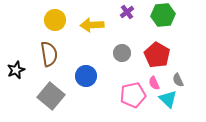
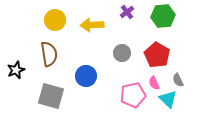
green hexagon: moved 1 px down
gray square: rotated 24 degrees counterclockwise
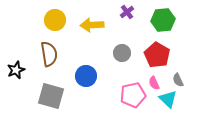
green hexagon: moved 4 px down
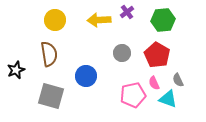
yellow arrow: moved 7 px right, 5 px up
cyan triangle: rotated 24 degrees counterclockwise
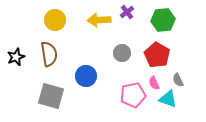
black star: moved 13 px up
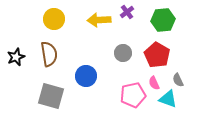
yellow circle: moved 1 px left, 1 px up
gray circle: moved 1 px right
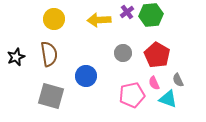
green hexagon: moved 12 px left, 5 px up
pink pentagon: moved 1 px left
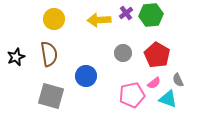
purple cross: moved 1 px left, 1 px down
pink semicircle: rotated 104 degrees counterclockwise
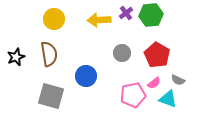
gray circle: moved 1 px left
gray semicircle: rotated 40 degrees counterclockwise
pink pentagon: moved 1 px right
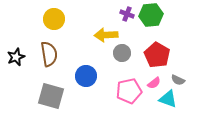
purple cross: moved 1 px right, 1 px down; rotated 32 degrees counterclockwise
yellow arrow: moved 7 px right, 15 px down
pink pentagon: moved 4 px left, 4 px up
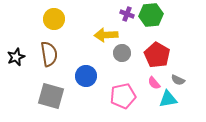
pink semicircle: rotated 88 degrees clockwise
pink pentagon: moved 6 px left, 5 px down
cyan triangle: rotated 30 degrees counterclockwise
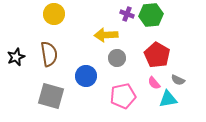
yellow circle: moved 5 px up
gray circle: moved 5 px left, 5 px down
